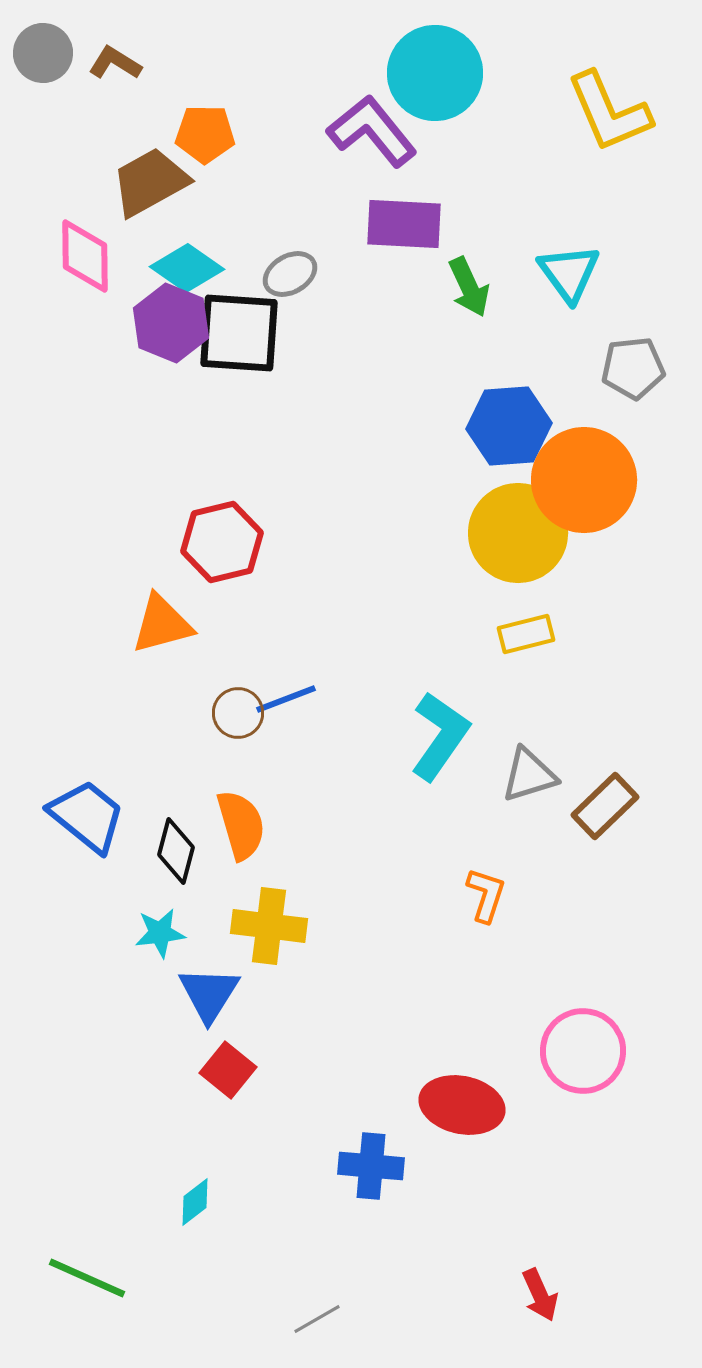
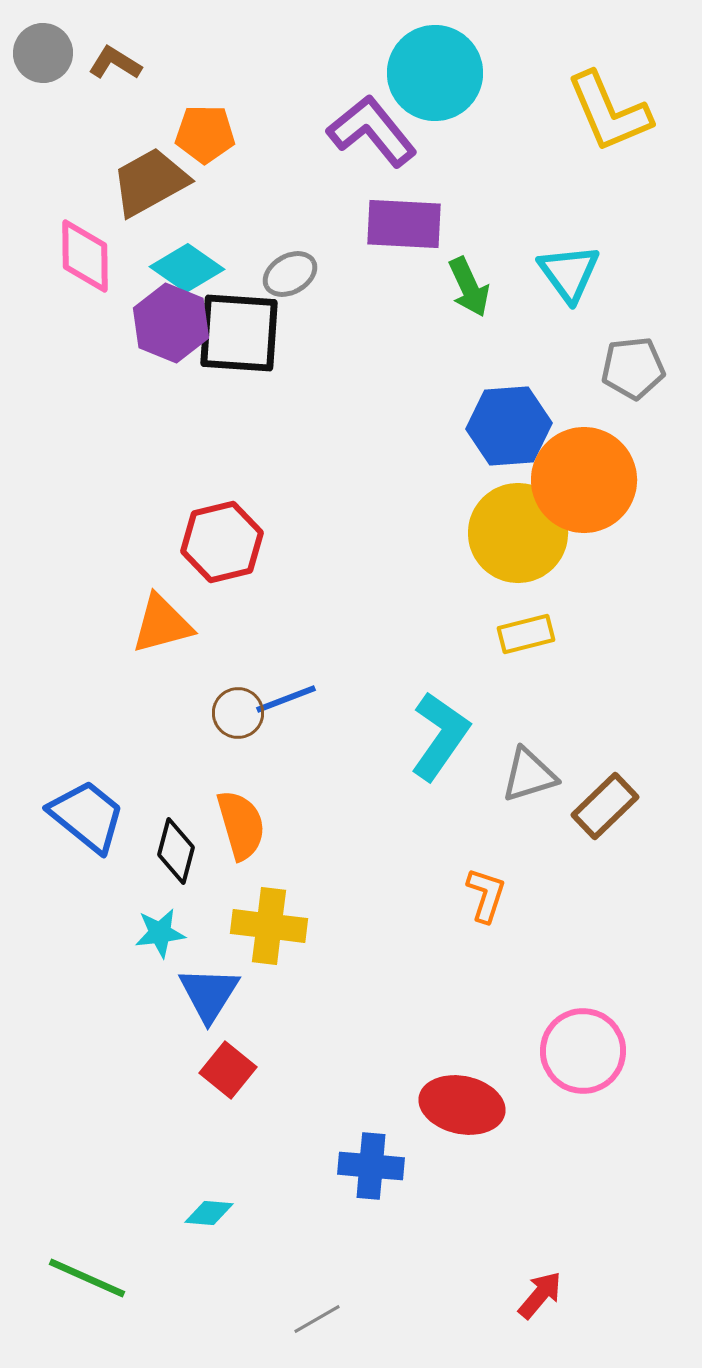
cyan diamond at (195, 1202): moved 14 px right, 11 px down; rotated 42 degrees clockwise
red arrow at (540, 1295): rotated 116 degrees counterclockwise
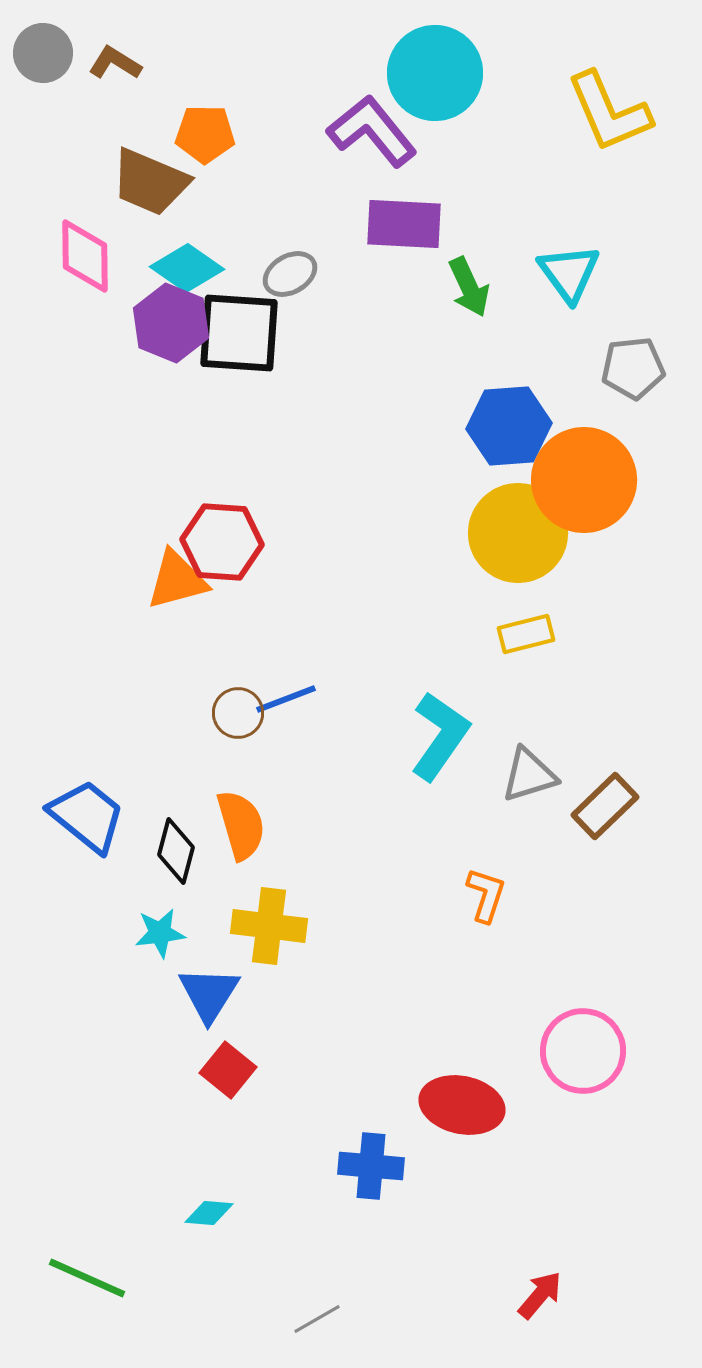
brown trapezoid at (150, 182): rotated 128 degrees counterclockwise
red hexagon at (222, 542): rotated 18 degrees clockwise
orange triangle at (162, 624): moved 15 px right, 44 px up
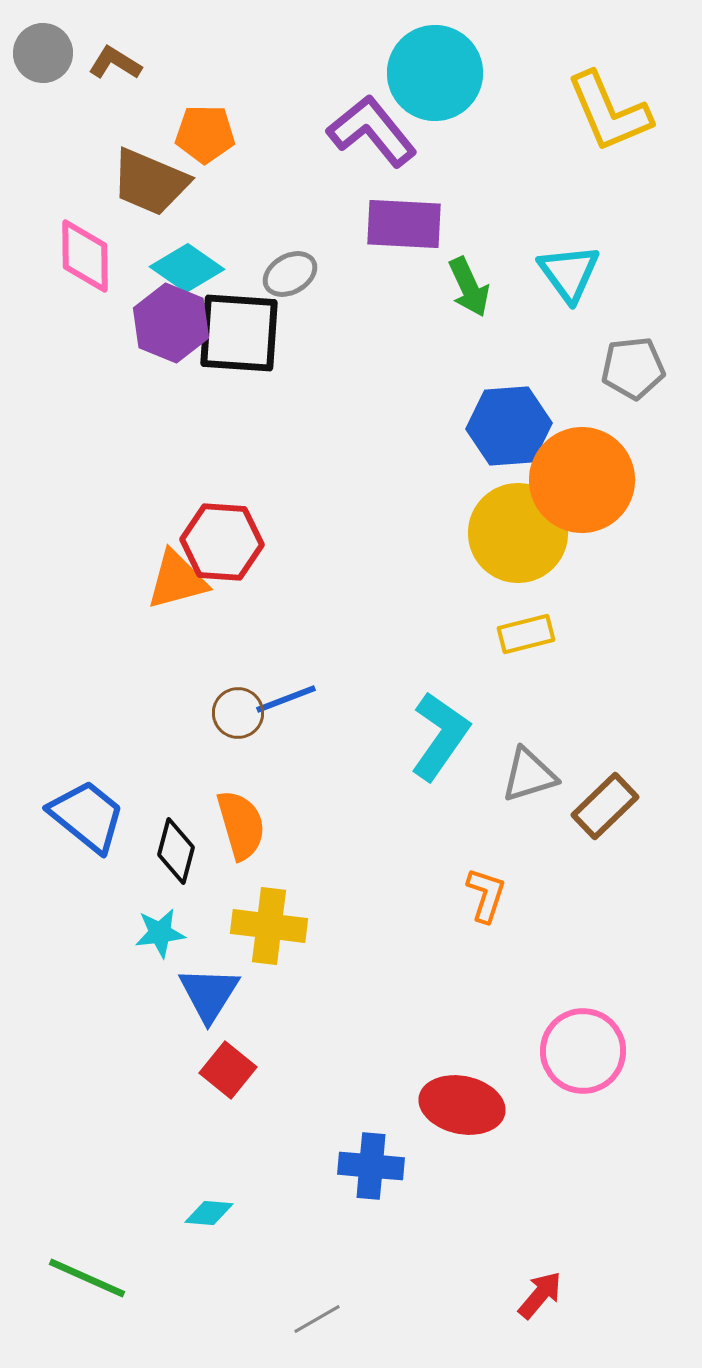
orange circle at (584, 480): moved 2 px left
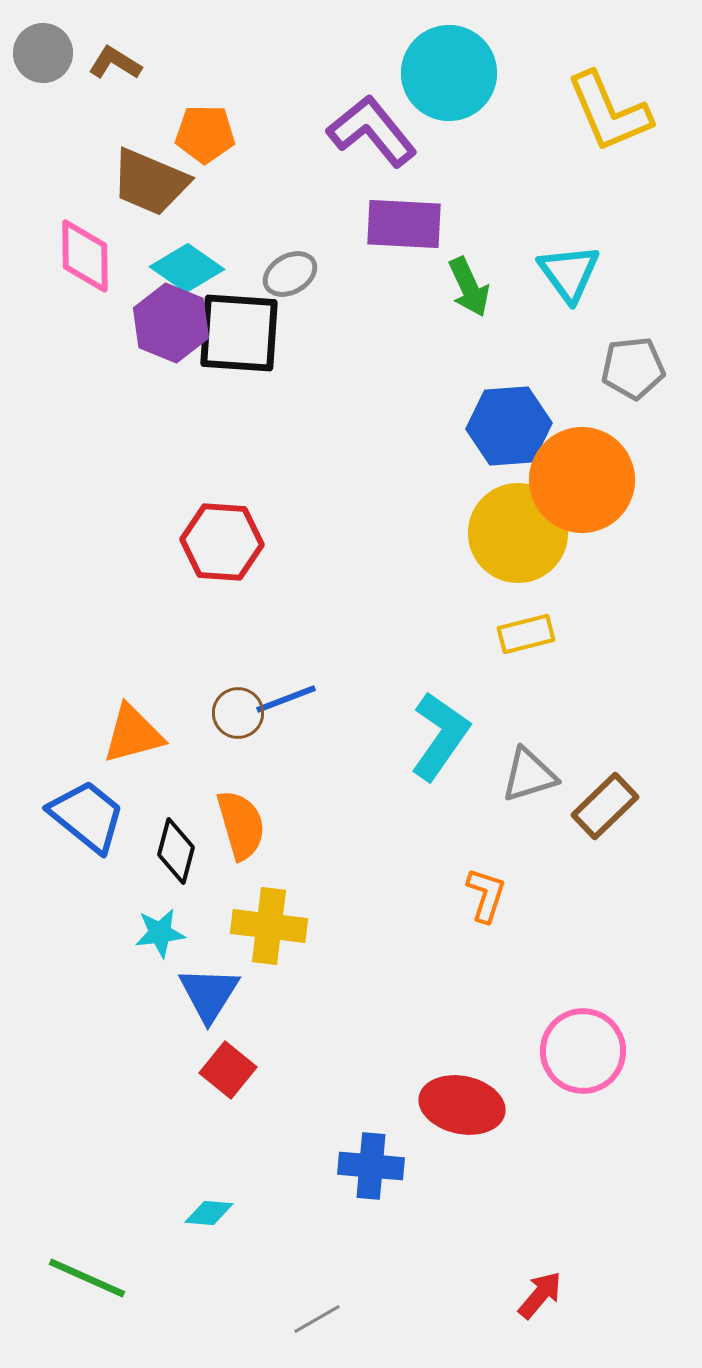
cyan circle at (435, 73): moved 14 px right
orange triangle at (177, 580): moved 44 px left, 154 px down
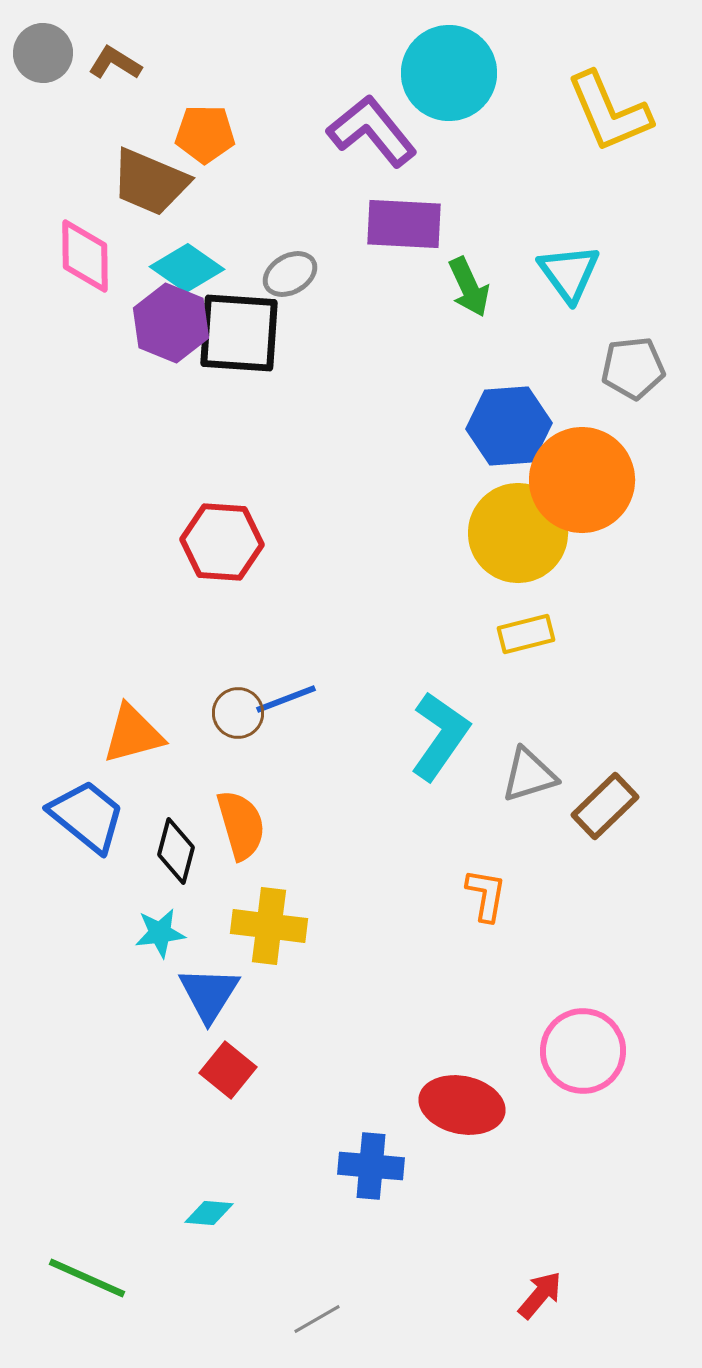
orange L-shape at (486, 895): rotated 8 degrees counterclockwise
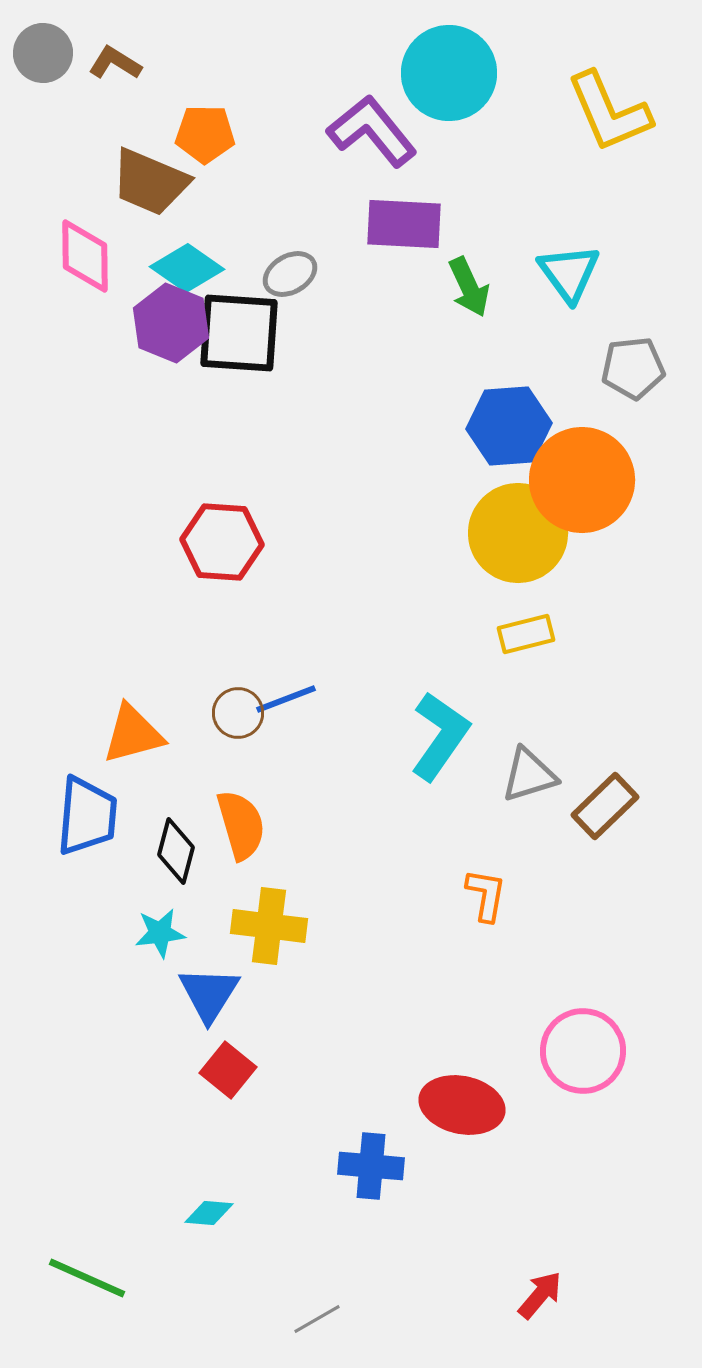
blue trapezoid at (87, 816): rotated 56 degrees clockwise
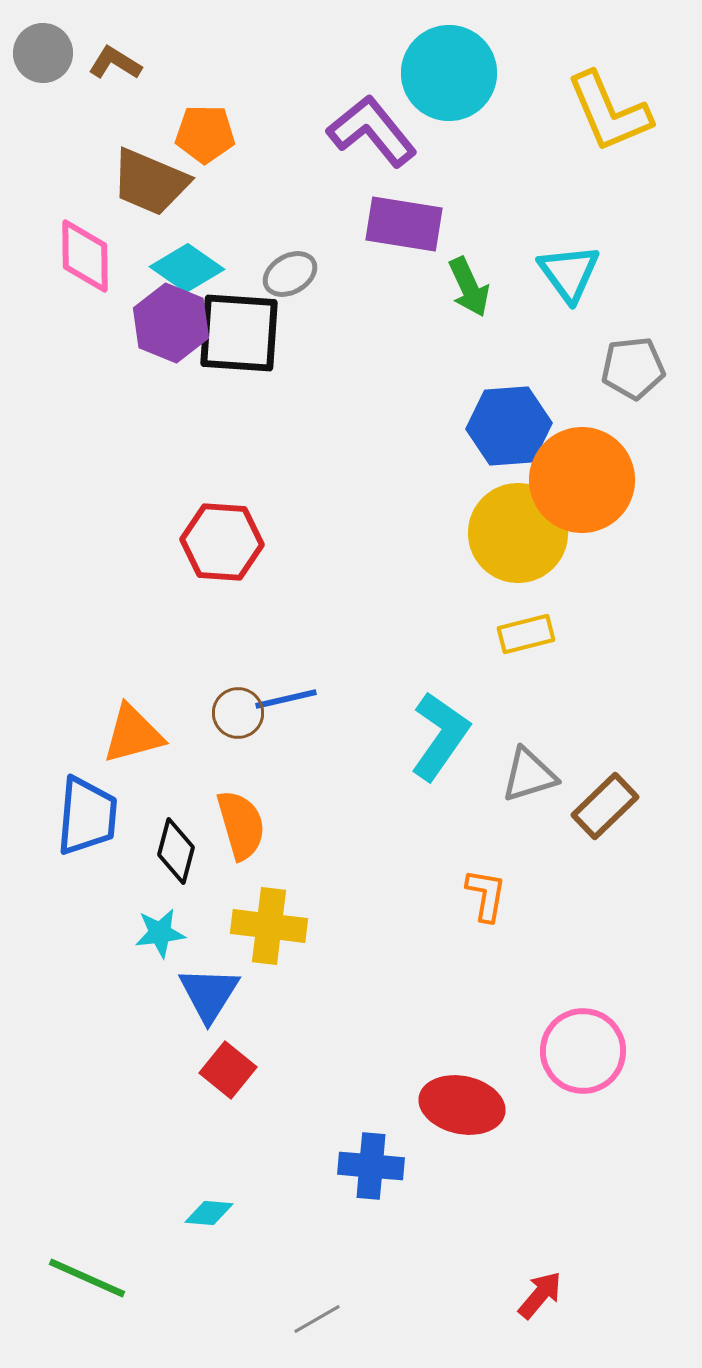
purple rectangle at (404, 224): rotated 6 degrees clockwise
blue line at (286, 699): rotated 8 degrees clockwise
